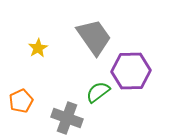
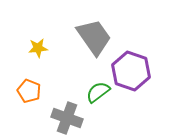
yellow star: rotated 24 degrees clockwise
purple hexagon: rotated 21 degrees clockwise
orange pentagon: moved 8 px right, 10 px up; rotated 25 degrees counterclockwise
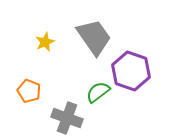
yellow star: moved 7 px right, 6 px up; rotated 18 degrees counterclockwise
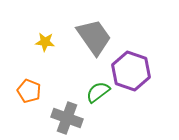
yellow star: rotated 30 degrees clockwise
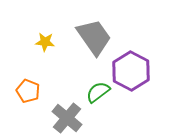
purple hexagon: rotated 9 degrees clockwise
orange pentagon: moved 1 px left
gray cross: rotated 20 degrees clockwise
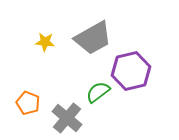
gray trapezoid: moved 1 px left, 1 px down; rotated 96 degrees clockwise
purple hexagon: rotated 18 degrees clockwise
orange pentagon: moved 12 px down
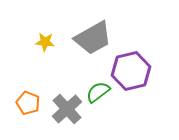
gray cross: moved 9 px up; rotated 8 degrees clockwise
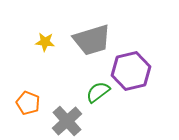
gray trapezoid: moved 1 px left, 2 px down; rotated 12 degrees clockwise
gray cross: moved 12 px down
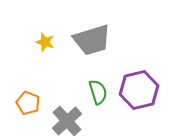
yellow star: rotated 12 degrees clockwise
purple hexagon: moved 8 px right, 19 px down
green semicircle: rotated 110 degrees clockwise
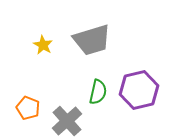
yellow star: moved 2 px left, 3 px down; rotated 12 degrees clockwise
green semicircle: rotated 30 degrees clockwise
orange pentagon: moved 5 px down
